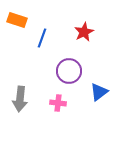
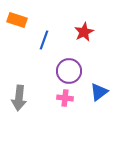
blue line: moved 2 px right, 2 px down
gray arrow: moved 1 px left, 1 px up
pink cross: moved 7 px right, 5 px up
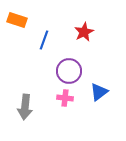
gray arrow: moved 6 px right, 9 px down
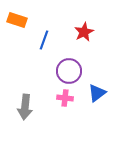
blue triangle: moved 2 px left, 1 px down
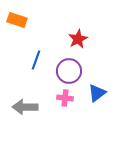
red star: moved 6 px left, 7 px down
blue line: moved 8 px left, 20 px down
gray arrow: rotated 85 degrees clockwise
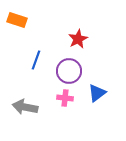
gray arrow: rotated 10 degrees clockwise
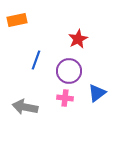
orange rectangle: rotated 30 degrees counterclockwise
